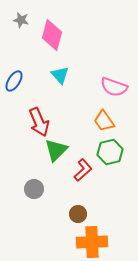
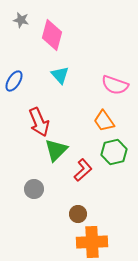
pink semicircle: moved 1 px right, 2 px up
green hexagon: moved 4 px right
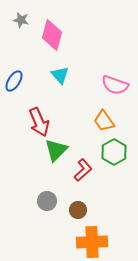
green hexagon: rotated 15 degrees counterclockwise
gray circle: moved 13 px right, 12 px down
brown circle: moved 4 px up
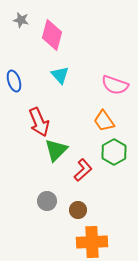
blue ellipse: rotated 50 degrees counterclockwise
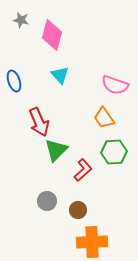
orange trapezoid: moved 3 px up
green hexagon: rotated 25 degrees clockwise
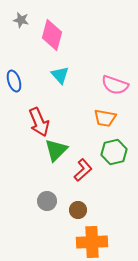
orange trapezoid: moved 1 px right; rotated 45 degrees counterclockwise
green hexagon: rotated 10 degrees counterclockwise
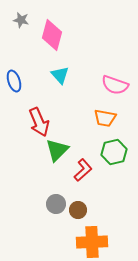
green triangle: moved 1 px right
gray circle: moved 9 px right, 3 px down
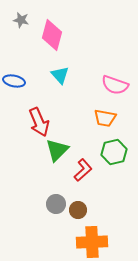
blue ellipse: rotated 60 degrees counterclockwise
